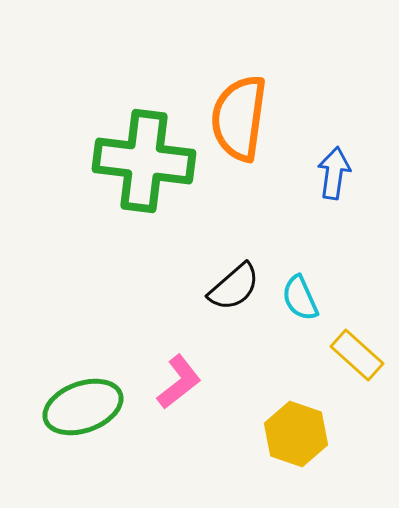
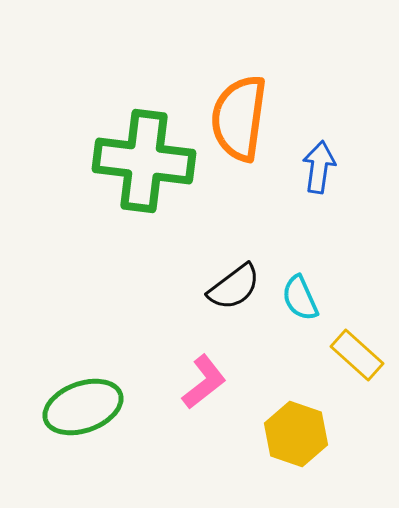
blue arrow: moved 15 px left, 6 px up
black semicircle: rotated 4 degrees clockwise
pink L-shape: moved 25 px right
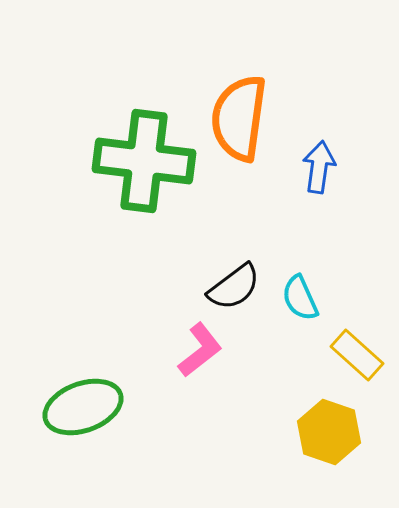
pink L-shape: moved 4 px left, 32 px up
yellow hexagon: moved 33 px right, 2 px up
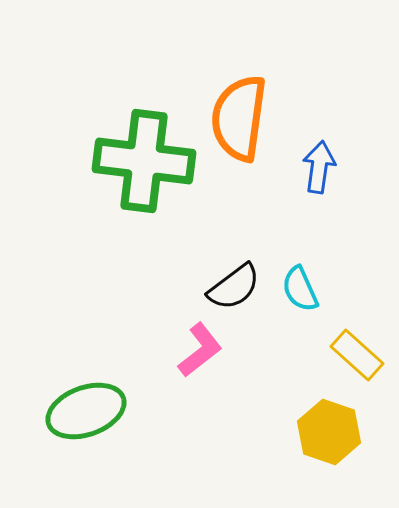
cyan semicircle: moved 9 px up
green ellipse: moved 3 px right, 4 px down
